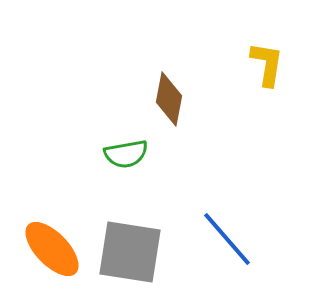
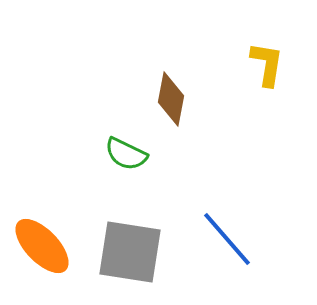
brown diamond: moved 2 px right
green semicircle: rotated 36 degrees clockwise
orange ellipse: moved 10 px left, 3 px up
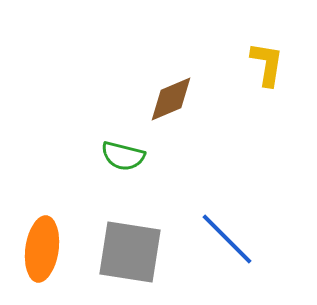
brown diamond: rotated 56 degrees clockwise
green semicircle: moved 3 px left, 2 px down; rotated 12 degrees counterclockwise
blue line: rotated 4 degrees counterclockwise
orange ellipse: moved 3 px down; rotated 52 degrees clockwise
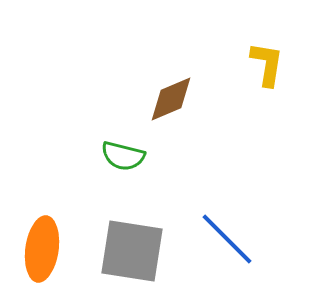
gray square: moved 2 px right, 1 px up
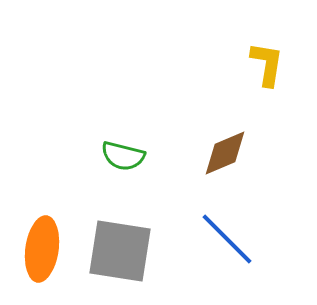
brown diamond: moved 54 px right, 54 px down
gray square: moved 12 px left
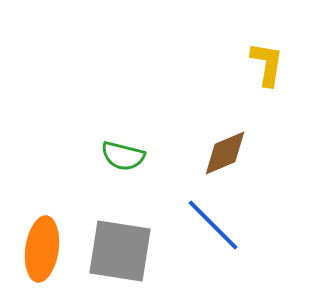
blue line: moved 14 px left, 14 px up
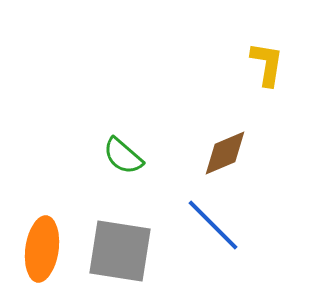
green semicircle: rotated 27 degrees clockwise
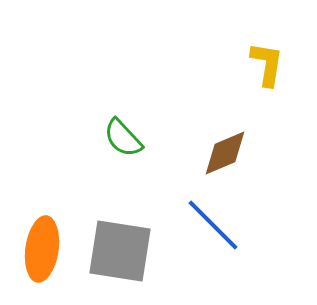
green semicircle: moved 18 px up; rotated 6 degrees clockwise
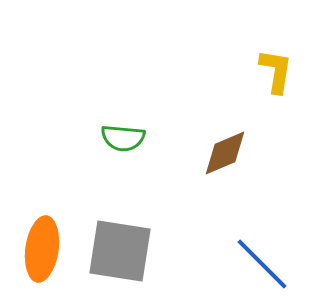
yellow L-shape: moved 9 px right, 7 px down
green semicircle: rotated 42 degrees counterclockwise
blue line: moved 49 px right, 39 px down
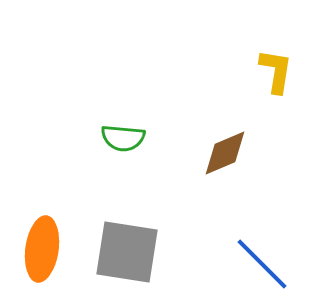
gray square: moved 7 px right, 1 px down
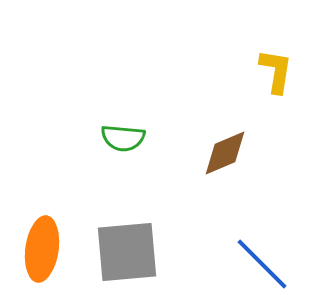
gray square: rotated 14 degrees counterclockwise
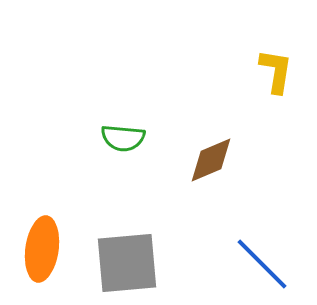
brown diamond: moved 14 px left, 7 px down
gray square: moved 11 px down
